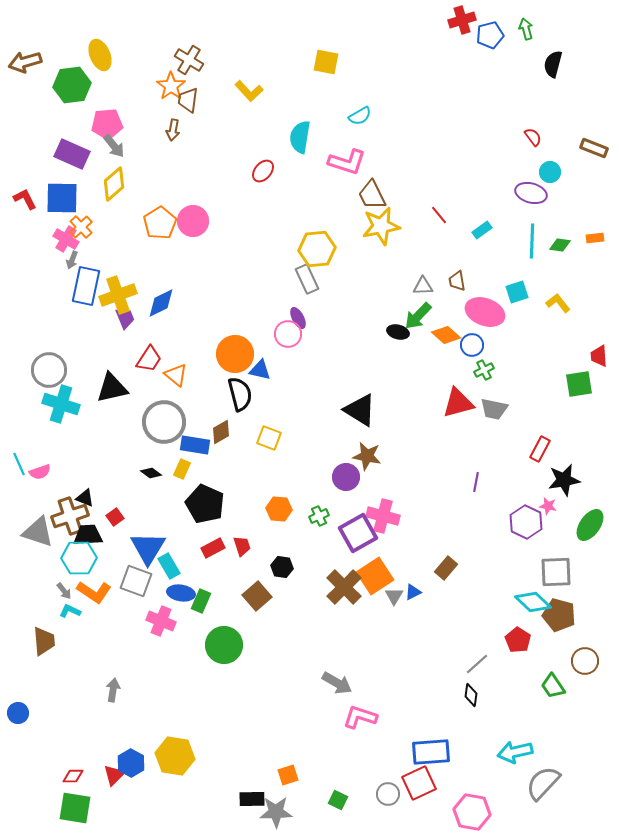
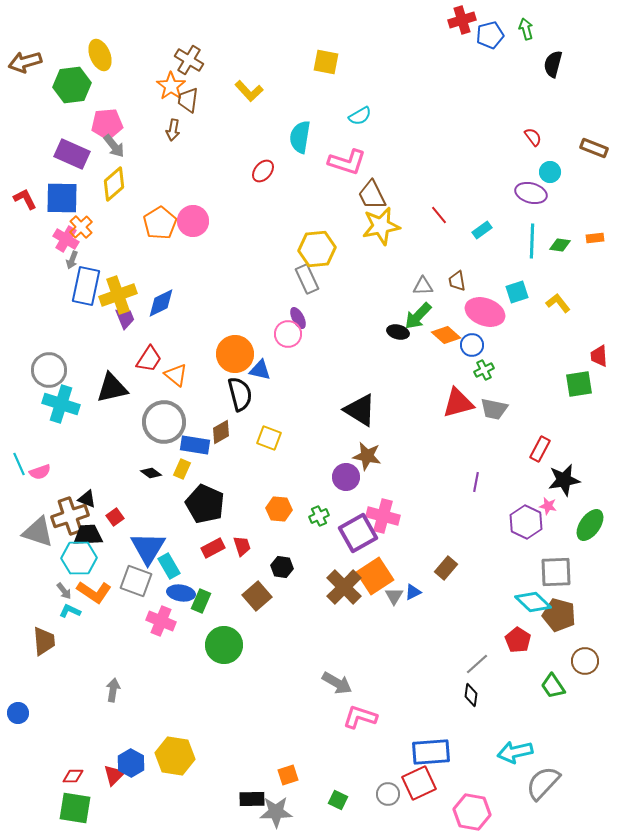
black triangle at (85, 498): moved 2 px right, 1 px down
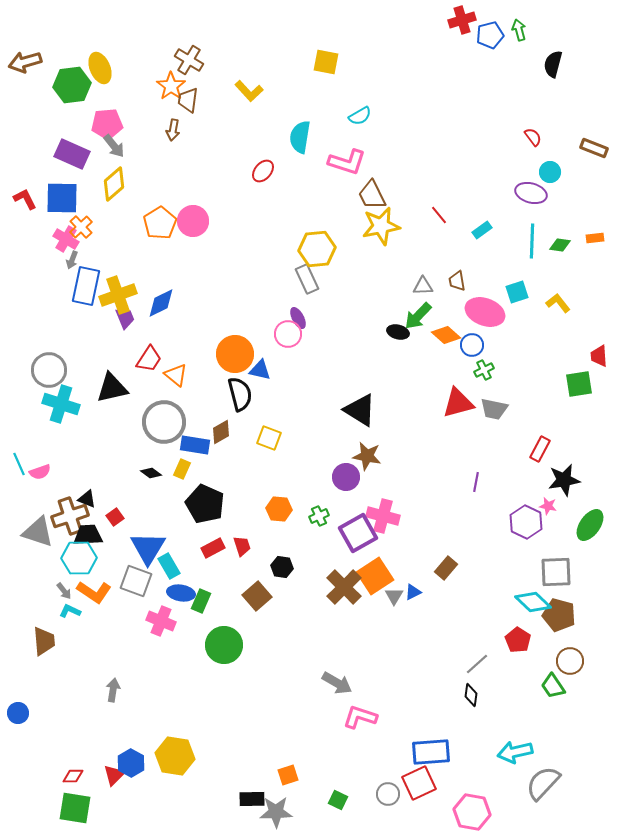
green arrow at (526, 29): moved 7 px left, 1 px down
yellow ellipse at (100, 55): moved 13 px down
brown circle at (585, 661): moved 15 px left
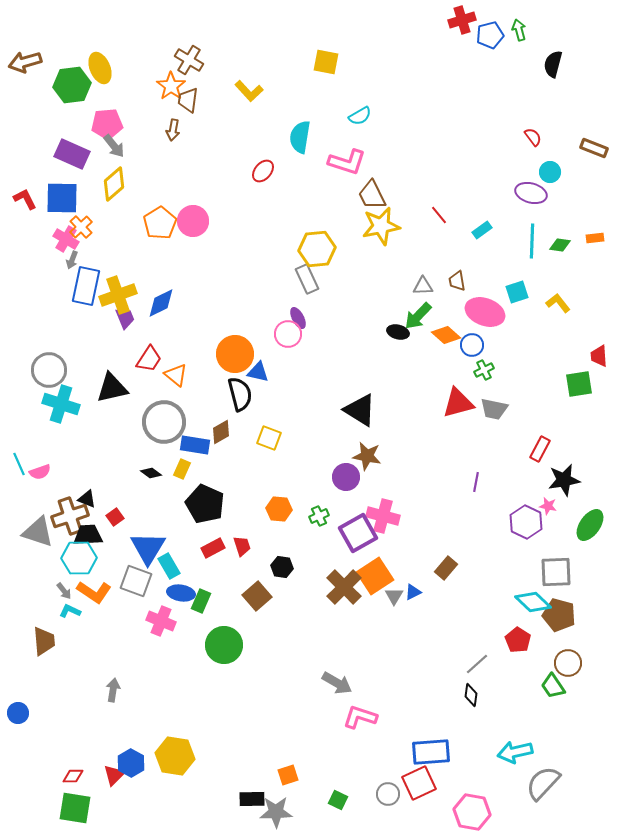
blue triangle at (260, 370): moved 2 px left, 2 px down
brown circle at (570, 661): moved 2 px left, 2 px down
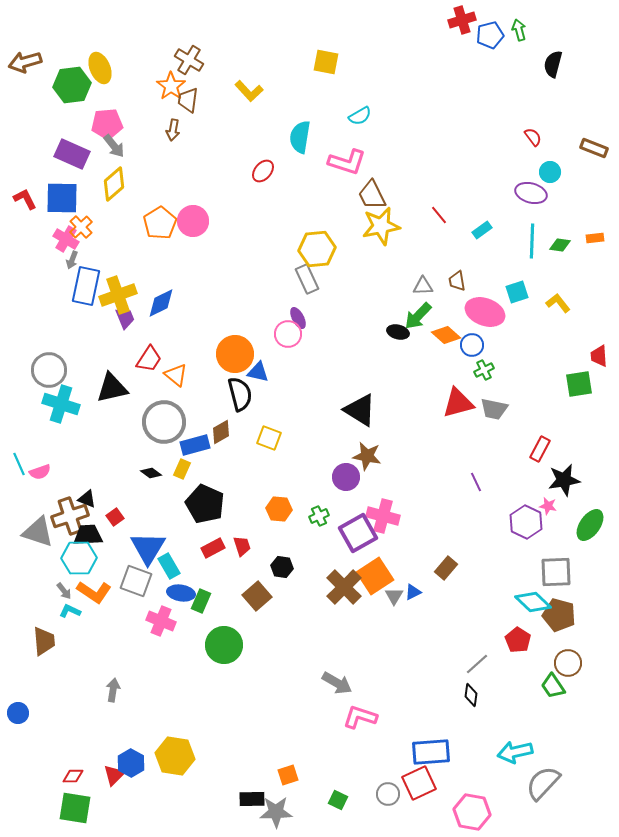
blue rectangle at (195, 445): rotated 24 degrees counterclockwise
purple line at (476, 482): rotated 36 degrees counterclockwise
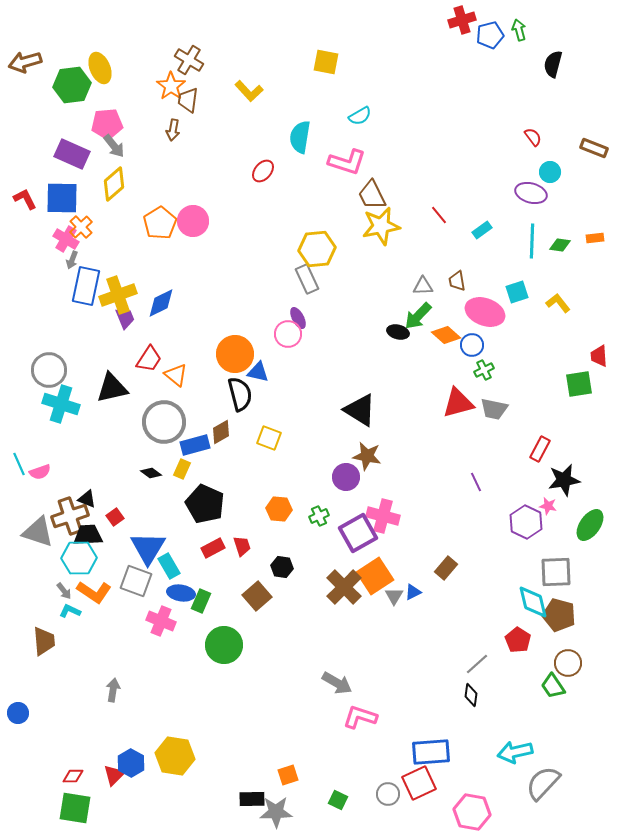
cyan diamond at (533, 602): rotated 33 degrees clockwise
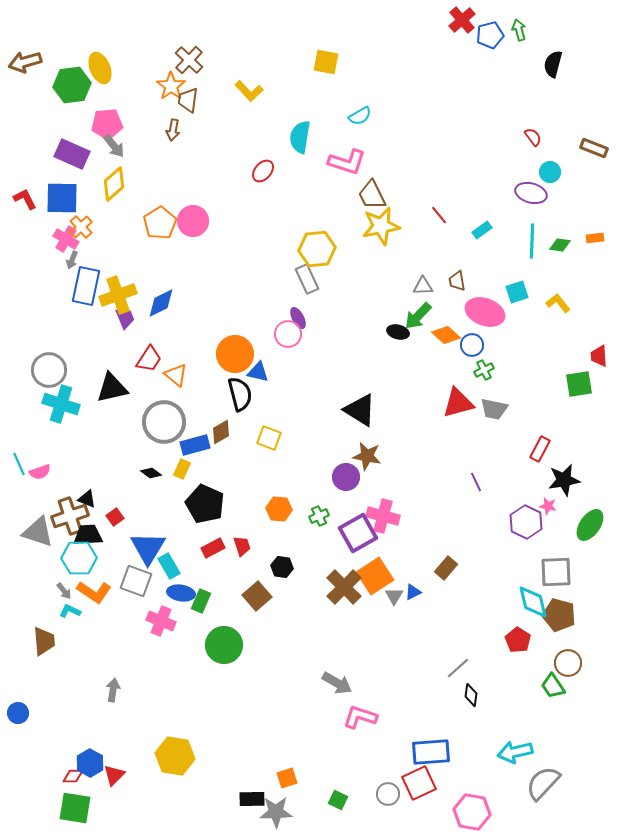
red cross at (462, 20): rotated 24 degrees counterclockwise
brown cross at (189, 60): rotated 12 degrees clockwise
gray line at (477, 664): moved 19 px left, 4 px down
blue hexagon at (131, 763): moved 41 px left
orange square at (288, 775): moved 1 px left, 3 px down
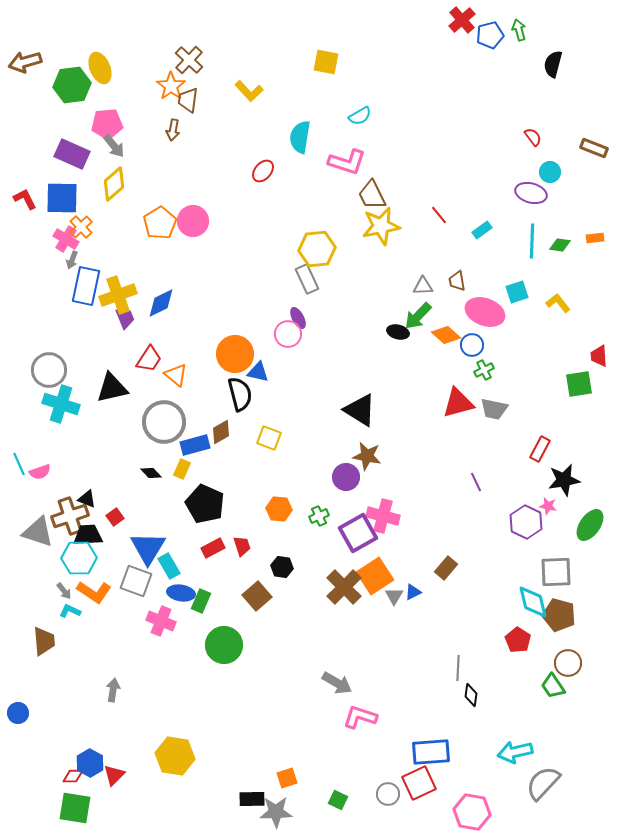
black diamond at (151, 473): rotated 10 degrees clockwise
gray line at (458, 668): rotated 45 degrees counterclockwise
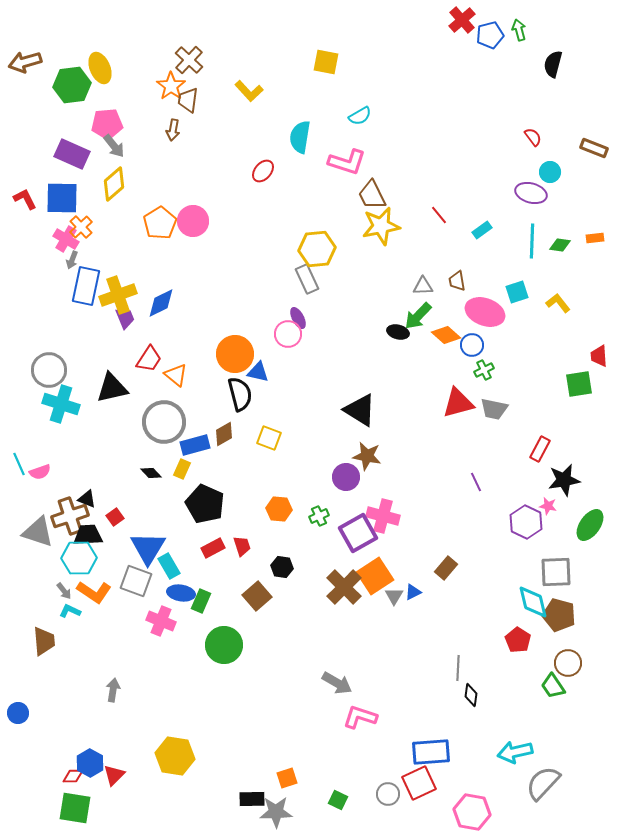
brown diamond at (221, 432): moved 3 px right, 2 px down
